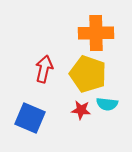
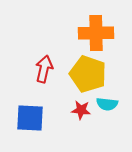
blue square: rotated 20 degrees counterclockwise
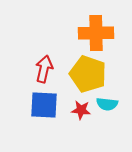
blue square: moved 14 px right, 13 px up
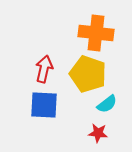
orange cross: rotated 8 degrees clockwise
cyan semicircle: rotated 45 degrees counterclockwise
red star: moved 17 px right, 23 px down
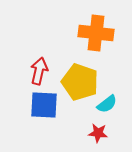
red arrow: moved 5 px left, 2 px down
yellow pentagon: moved 8 px left, 8 px down
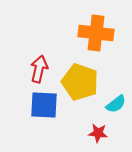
red arrow: moved 2 px up
cyan semicircle: moved 9 px right
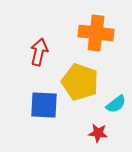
red arrow: moved 17 px up
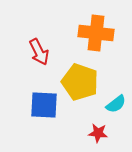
red arrow: rotated 140 degrees clockwise
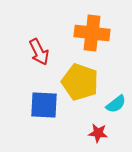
orange cross: moved 4 px left
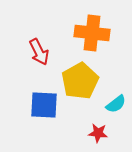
yellow pentagon: moved 1 px up; rotated 24 degrees clockwise
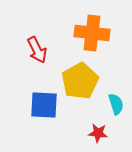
red arrow: moved 2 px left, 2 px up
cyan semicircle: rotated 70 degrees counterclockwise
